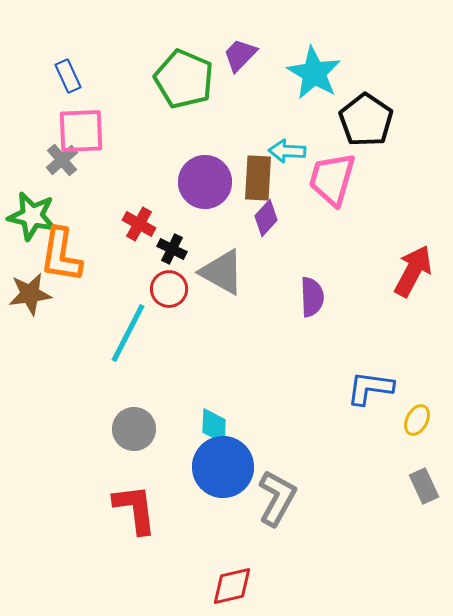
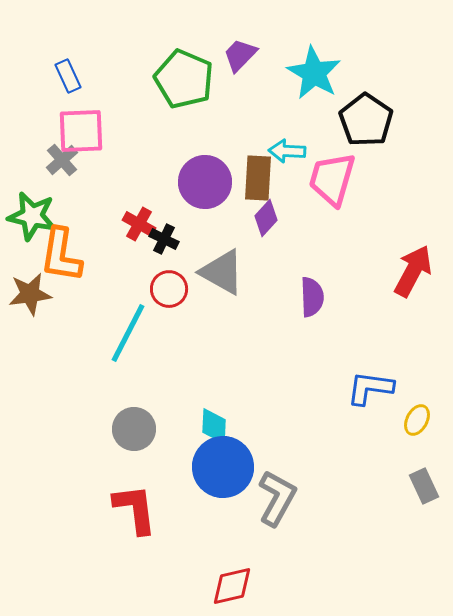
black cross: moved 8 px left, 10 px up
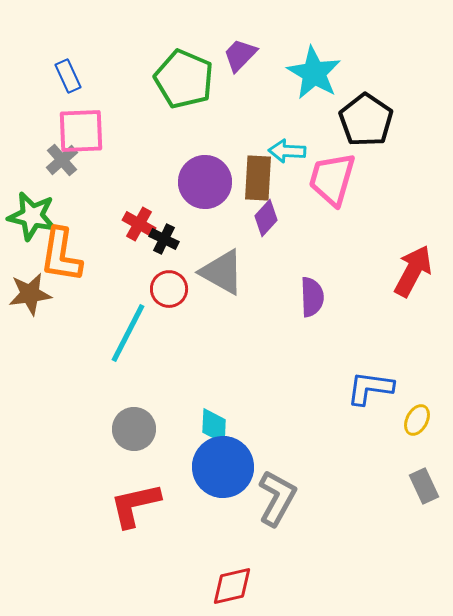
red L-shape: moved 4 px up; rotated 96 degrees counterclockwise
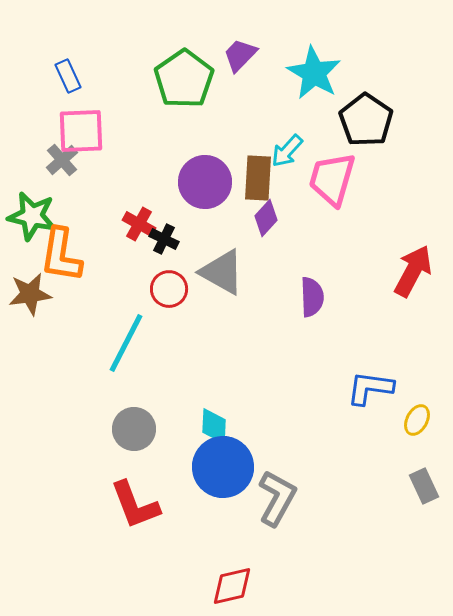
green pentagon: rotated 14 degrees clockwise
cyan arrow: rotated 51 degrees counterclockwise
cyan line: moved 2 px left, 10 px down
red L-shape: rotated 98 degrees counterclockwise
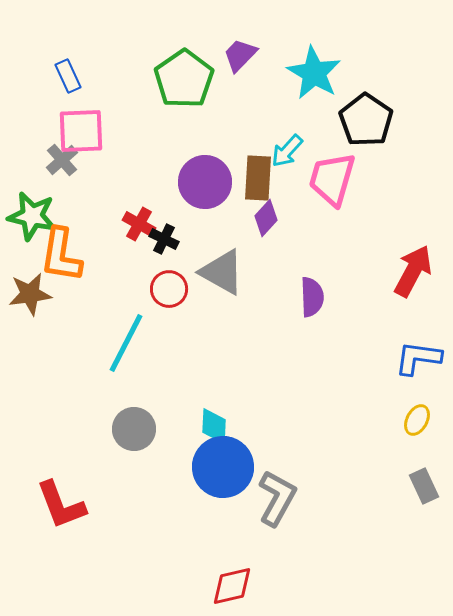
blue L-shape: moved 48 px right, 30 px up
red L-shape: moved 74 px left
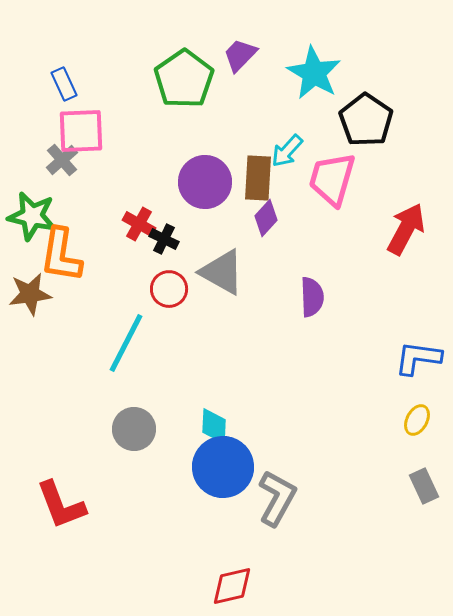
blue rectangle: moved 4 px left, 8 px down
red arrow: moved 7 px left, 42 px up
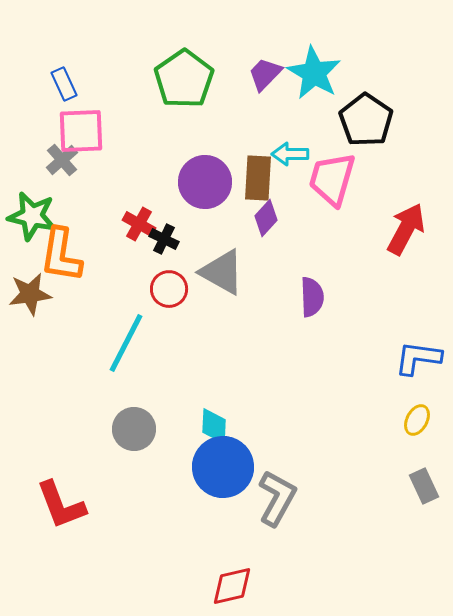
purple trapezoid: moved 25 px right, 19 px down
cyan arrow: moved 3 px right, 3 px down; rotated 48 degrees clockwise
